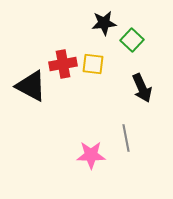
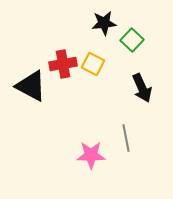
yellow square: rotated 20 degrees clockwise
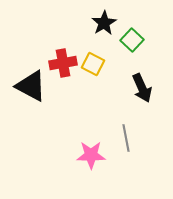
black star: rotated 25 degrees counterclockwise
red cross: moved 1 px up
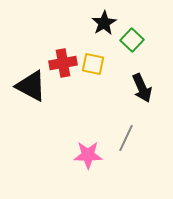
yellow square: rotated 15 degrees counterclockwise
gray line: rotated 36 degrees clockwise
pink star: moved 3 px left
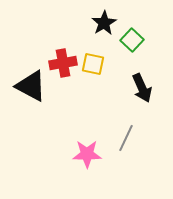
pink star: moved 1 px left, 1 px up
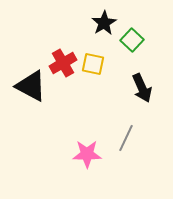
red cross: rotated 20 degrees counterclockwise
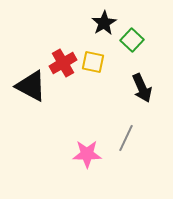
yellow square: moved 2 px up
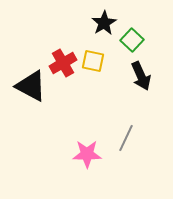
yellow square: moved 1 px up
black arrow: moved 1 px left, 12 px up
